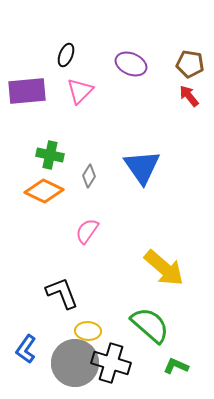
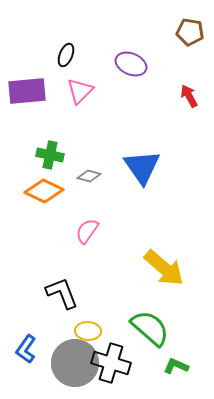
brown pentagon: moved 32 px up
red arrow: rotated 10 degrees clockwise
gray diamond: rotated 75 degrees clockwise
green semicircle: moved 3 px down
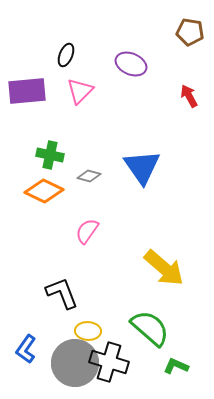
black cross: moved 2 px left, 1 px up
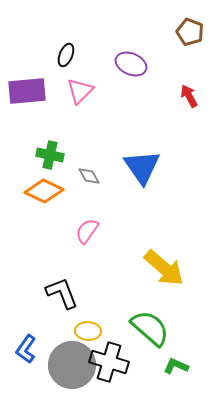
brown pentagon: rotated 12 degrees clockwise
gray diamond: rotated 45 degrees clockwise
gray circle: moved 3 px left, 2 px down
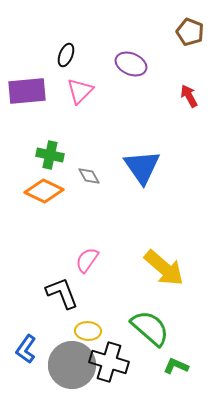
pink semicircle: moved 29 px down
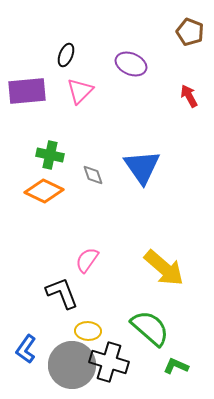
gray diamond: moved 4 px right, 1 px up; rotated 10 degrees clockwise
